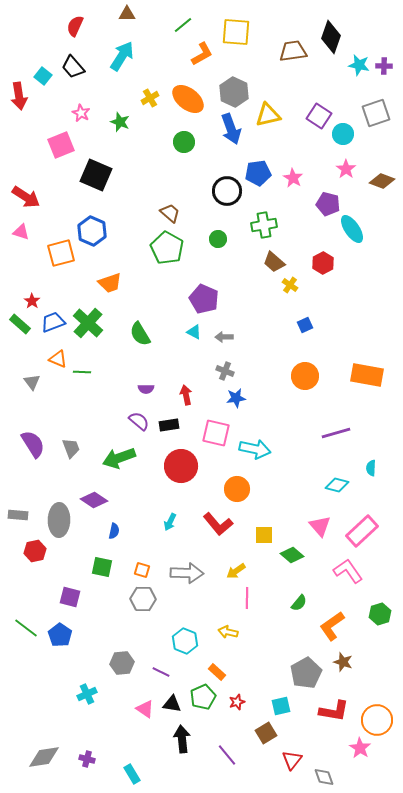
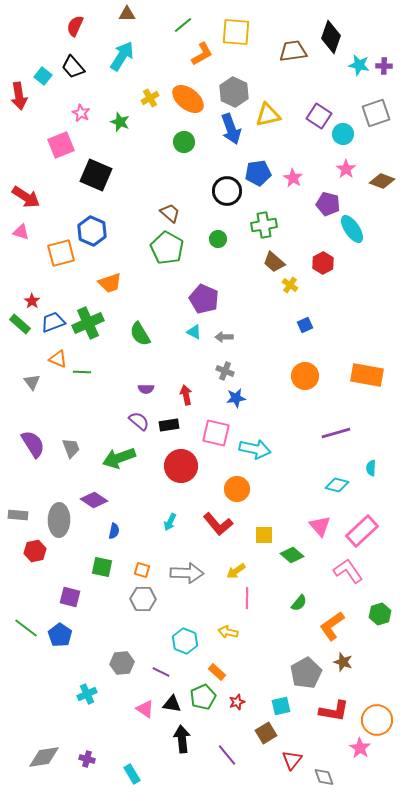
green cross at (88, 323): rotated 24 degrees clockwise
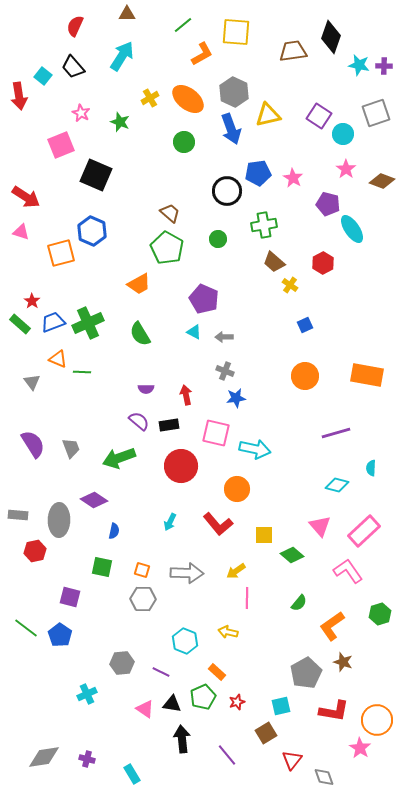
orange trapezoid at (110, 283): moved 29 px right, 1 px down; rotated 10 degrees counterclockwise
pink rectangle at (362, 531): moved 2 px right
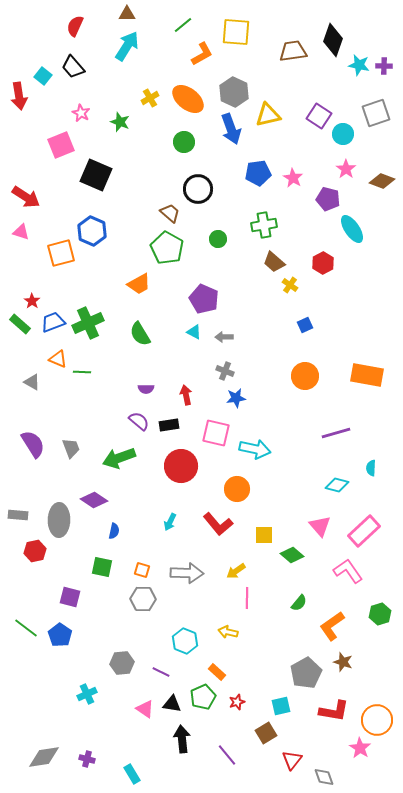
black diamond at (331, 37): moved 2 px right, 3 px down
cyan arrow at (122, 56): moved 5 px right, 10 px up
black circle at (227, 191): moved 29 px left, 2 px up
purple pentagon at (328, 204): moved 5 px up
gray triangle at (32, 382): rotated 24 degrees counterclockwise
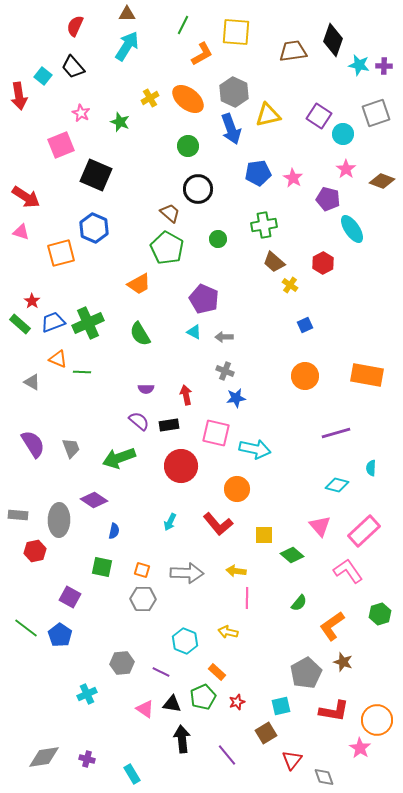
green line at (183, 25): rotated 24 degrees counterclockwise
green circle at (184, 142): moved 4 px right, 4 px down
blue hexagon at (92, 231): moved 2 px right, 3 px up
yellow arrow at (236, 571): rotated 42 degrees clockwise
purple square at (70, 597): rotated 15 degrees clockwise
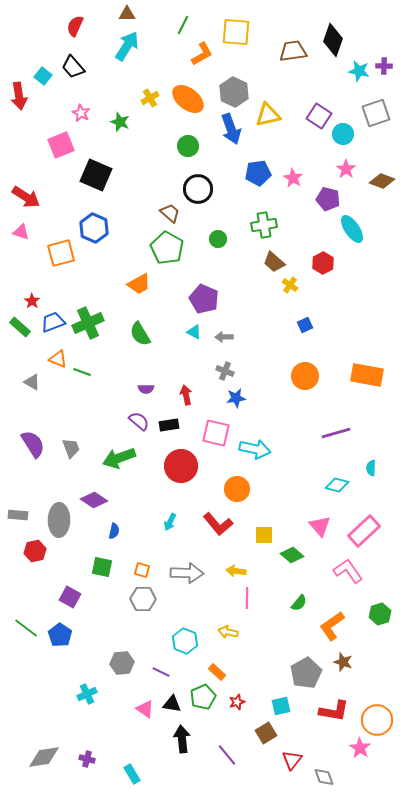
cyan star at (359, 65): moved 6 px down
green rectangle at (20, 324): moved 3 px down
green line at (82, 372): rotated 18 degrees clockwise
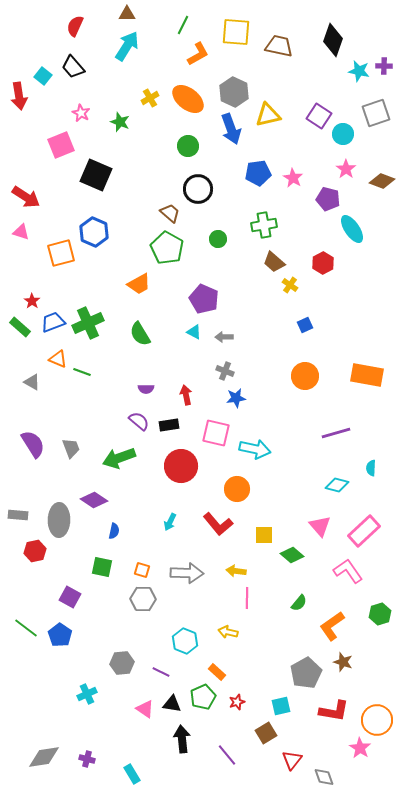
brown trapezoid at (293, 51): moved 14 px left, 5 px up; rotated 20 degrees clockwise
orange L-shape at (202, 54): moved 4 px left
blue hexagon at (94, 228): moved 4 px down
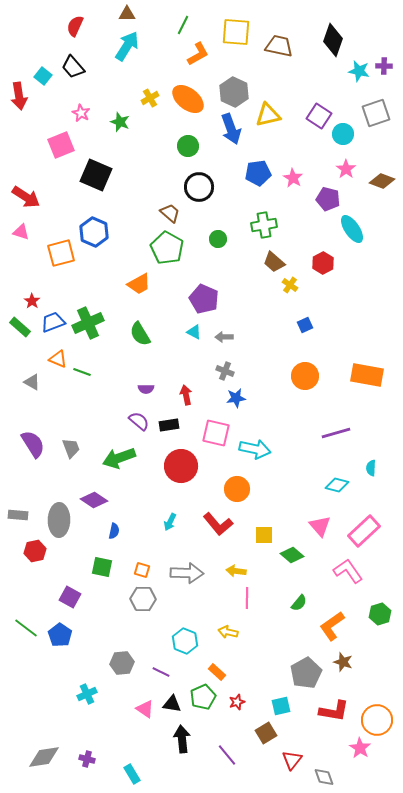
black circle at (198, 189): moved 1 px right, 2 px up
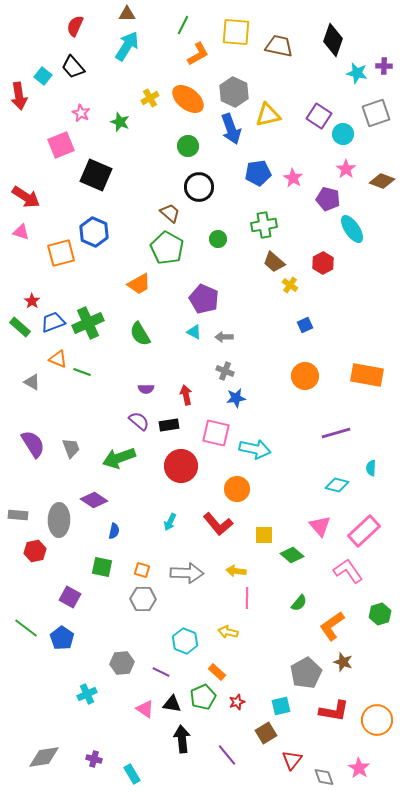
cyan star at (359, 71): moved 2 px left, 2 px down
blue pentagon at (60, 635): moved 2 px right, 3 px down
pink star at (360, 748): moved 1 px left, 20 px down
purple cross at (87, 759): moved 7 px right
